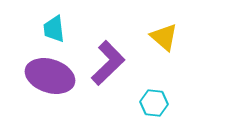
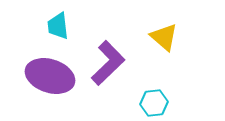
cyan trapezoid: moved 4 px right, 3 px up
cyan hexagon: rotated 12 degrees counterclockwise
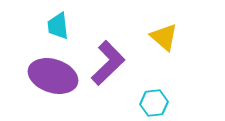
purple ellipse: moved 3 px right
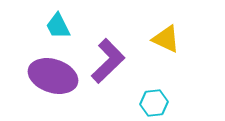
cyan trapezoid: rotated 20 degrees counterclockwise
yellow triangle: moved 2 px right, 2 px down; rotated 16 degrees counterclockwise
purple L-shape: moved 2 px up
